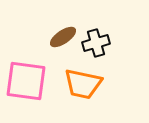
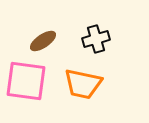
brown ellipse: moved 20 px left, 4 px down
black cross: moved 4 px up
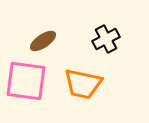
black cross: moved 10 px right; rotated 12 degrees counterclockwise
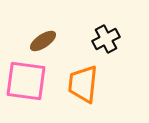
orange trapezoid: rotated 84 degrees clockwise
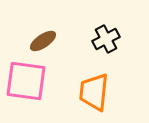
orange trapezoid: moved 11 px right, 8 px down
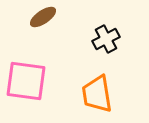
brown ellipse: moved 24 px up
orange trapezoid: moved 3 px right, 2 px down; rotated 15 degrees counterclockwise
